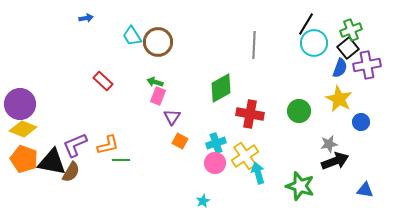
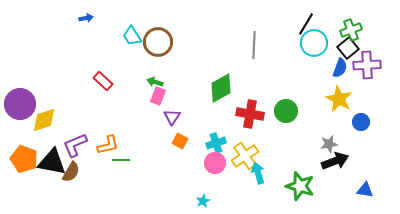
purple cross: rotated 8 degrees clockwise
green circle: moved 13 px left
yellow diamond: moved 21 px right, 9 px up; rotated 40 degrees counterclockwise
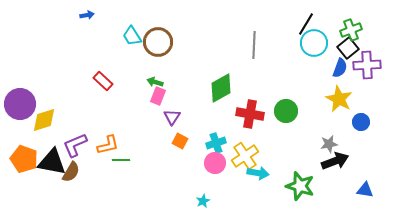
blue arrow: moved 1 px right, 3 px up
cyan arrow: rotated 115 degrees clockwise
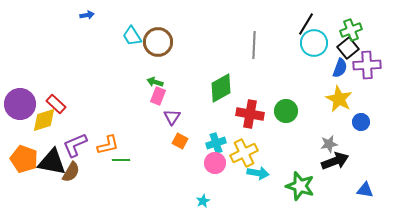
red rectangle: moved 47 px left, 23 px down
yellow cross: moved 1 px left, 3 px up; rotated 8 degrees clockwise
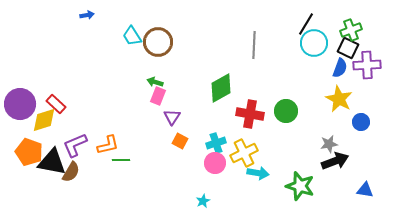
black square: rotated 25 degrees counterclockwise
orange pentagon: moved 5 px right, 7 px up
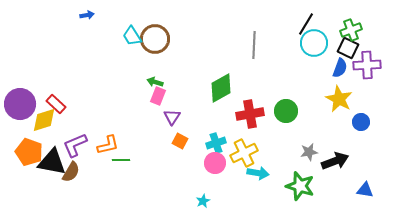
brown circle: moved 3 px left, 3 px up
red cross: rotated 20 degrees counterclockwise
gray star: moved 20 px left, 8 px down
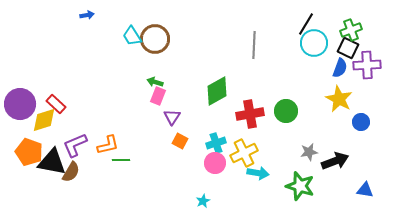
green diamond: moved 4 px left, 3 px down
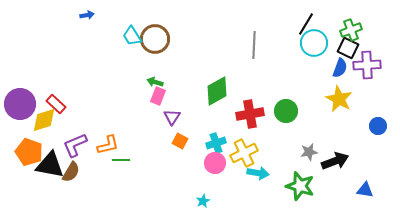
blue circle: moved 17 px right, 4 px down
black triangle: moved 2 px left, 3 px down
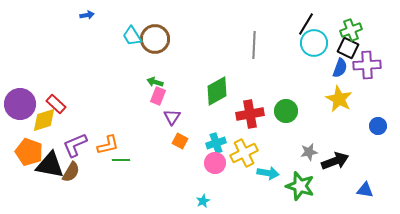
cyan arrow: moved 10 px right
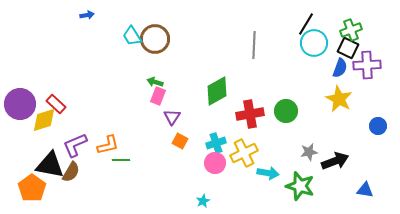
orange pentagon: moved 3 px right, 36 px down; rotated 16 degrees clockwise
